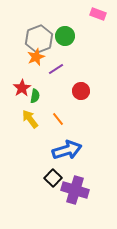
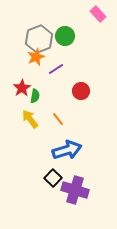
pink rectangle: rotated 28 degrees clockwise
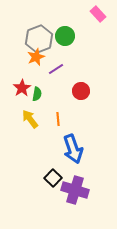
green semicircle: moved 2 px right, 2 px up
orange line: rotated 32 degrees clockwise
blue arrow: moved 6 px right, 1 px up; rotated 88 degrees clockwise
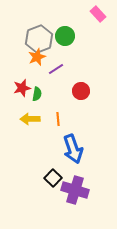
orange star: moved 1 px right
red star: rotated 18 degrees clockwise
yellow arrow: rotated 54 degrees counterclockwise
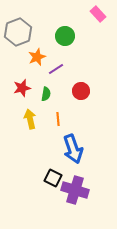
gray hexagon: moved 21 px left, 7 px up
green semicircle: moved 9 px right
yellow arrow: rotated 78 degrees clockwise
black square: rotated 18 degrees counterclockwise
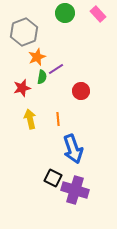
gray hexagon: moved 6 px right
green circle: moved 23 px up
green semicircle: moved 4 px left, 17 px up
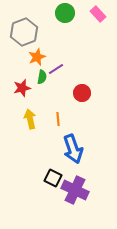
red circle: moved 1 px right, 2 px down
purple cross: rotated 8 degrees clockwise
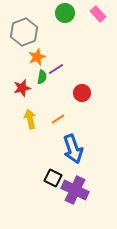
orange line: rotated 64 degrees clockwise
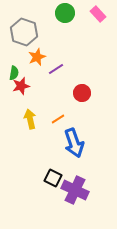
gray hexagon: rotated 20 degrees counterclockwise
green semicircle: moved 28 px left, 4 px up
red star: moved 1 px left, 2 px up
blue arrow: moved 1 px right, 6 px up
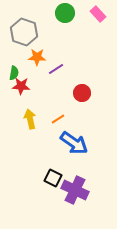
orange star: rotated 24 degrees clockwise
red star: rotated 18 degrees clockwise
blue arrow: rotated 36 degrees counterclockwise
